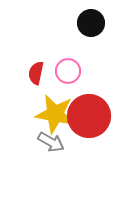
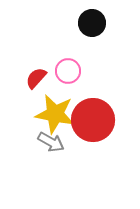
black circle: moved 1 px right
red semicircle: moved 5 px down; rotated 30 degrees clockwise
red circle: moved 4 px right, 4 px down
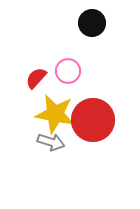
gray arrow: rotated 12 degrees counterclockwise
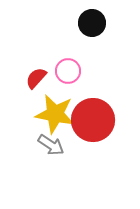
gray arrow: moved 3 px down; rotated 16 degrees clockwise
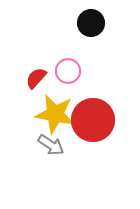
black circle: moved 1 px left
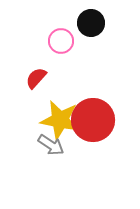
pink circle: moved 7 px left, 30 px up
yellow star: moved 5 px right, 6 px down
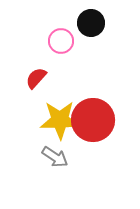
yellow star: rotated 12 degrees counterclockwise
gray arrow: moved 4 px right, 12 px down
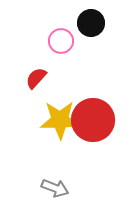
gray arrow: moved 31 px down; rotated 12 degrees counterclockwise
